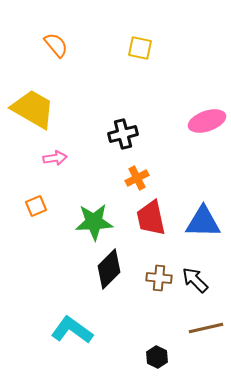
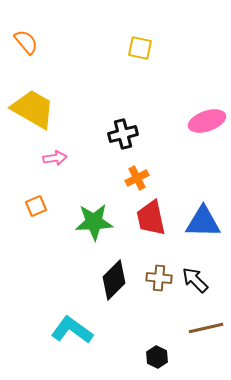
orange semicircle: moved 30 px left, 3 px up
black diamond: moved 5 px right, 11 px down
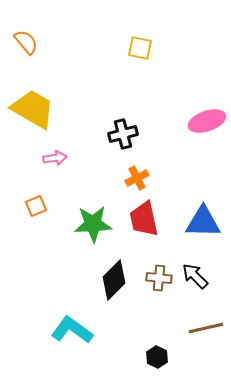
red trapezoid: moved 7 px left, 1 px down
green star: moved 1 px left, 2 px down
black arrow: moved 4 px up
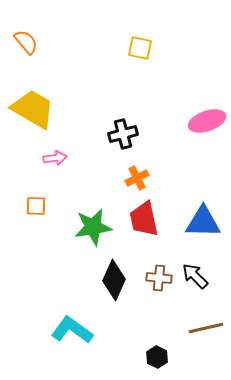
orange square: rotated 25 degrees clockwise
green star: moved 3 px down; rotated 6 degrees counterclockwise
black diamond: rotated 21 degrees counterclockwise
